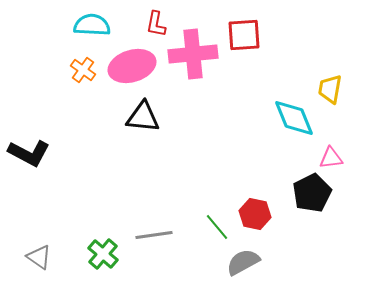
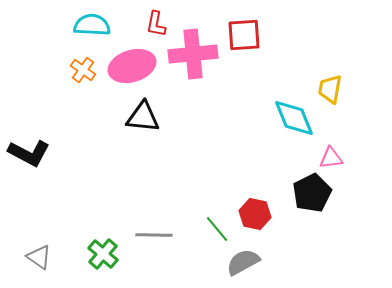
green line: moved 2 px down
gray line: rotated 9 degrees clockwise
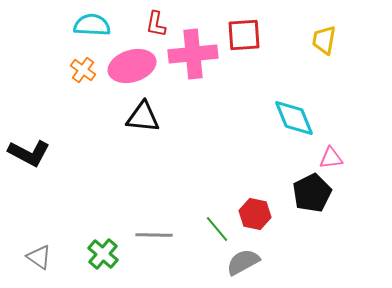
yellow trapezoid: moved 6 px left, 49 px up
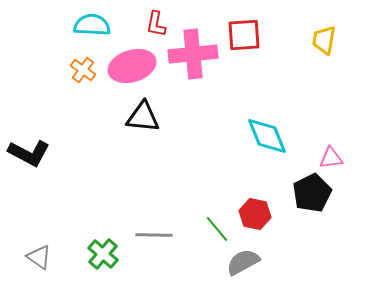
cyan diamond: moved 27 px left, 18 px down
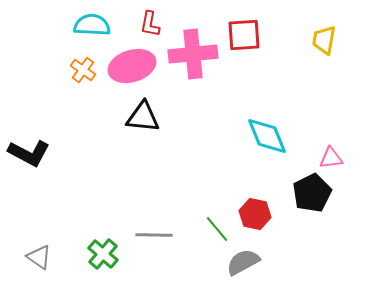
red L-shape: moved 6 px left
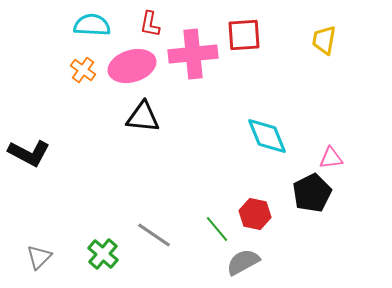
gray line: rotated 33 degrees clockwise
gray triangle: rotated 40 degrees clockwise
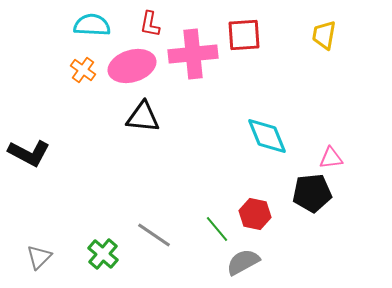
yellow trapezoid: moved 5 px up
black pentagon: rotated 21 degrees clockwise
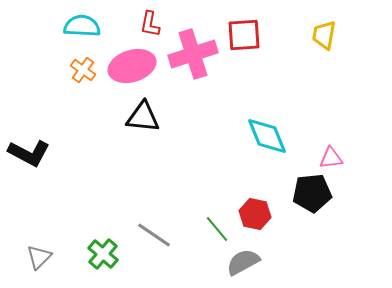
cyan semicircle: moved 10 px left, 1 px down
pink cross: rotated 12 degrees counterclockwise
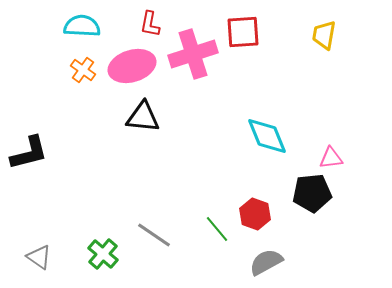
red square: moved 1 px left, 3 px up
black L-shape: rotated 42 degrees counterclockwise
red hexagon: rotated 8 degrees clockwise
gray triangle: rotated 40 degrees counterclockwise
gray semicircle: moved 23 px right
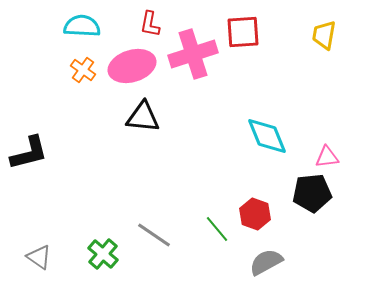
pink triangle: moved 4 px left, 1 px up
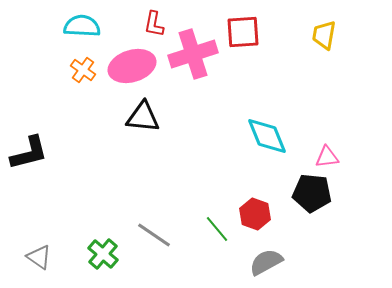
red L-shape: moved 4 px right
black pentagon: rotated 12 degrees clockwise
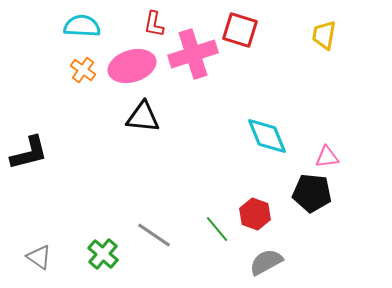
red square: moved 3 px left, 2 px up; rotated 21 degrees clockwise
